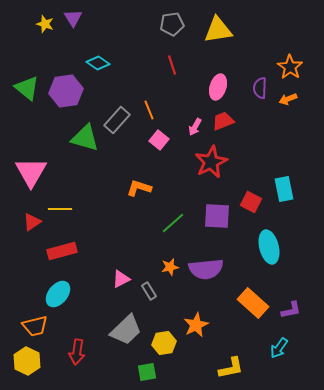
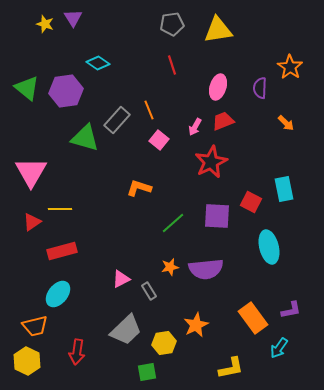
orange arrow at (288, 99): moved 2 px left, 24 px down; rotated 114 degrees counterclockwise
orange rectangle at (253, 303): moved 15 px down; rotated 12 degrees clockwise
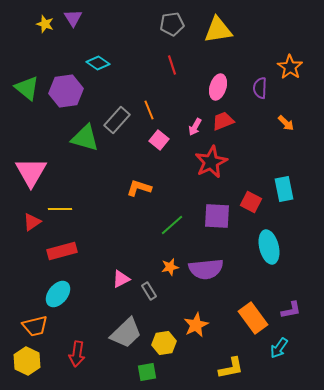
green line at (173, 223): moved 1 px left, 2 px down
gray trapezoid at (126, 330): moved 3 px down
red arrow at (77, 352): moved 2 px down
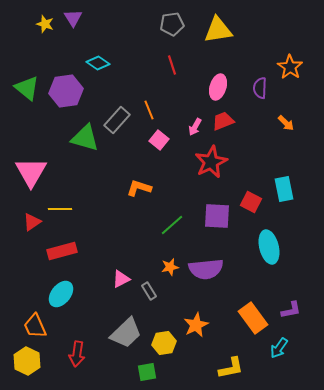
cyan ellipse at (58, 294): moved 3 px right
orange trapezoid at (35, 326): rotated 80 degrees clockwise
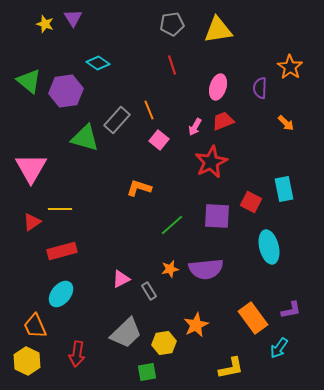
green triangle at (27, 88): moved 2 px right, 7 px up
pink triangle at (31, 172): moved 4 px up
orange star at (170, 267): moved 2 px down
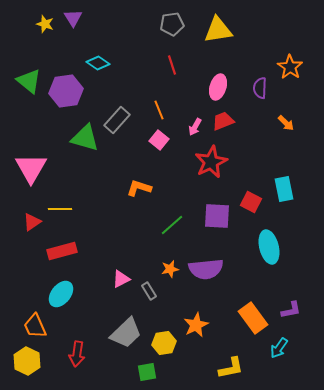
orange line at (149, 110): moved 10 px right
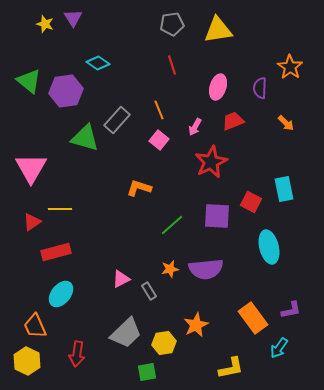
red trapezoid at (223, 121): moved 10 px right
red rectangle at (62, 251): moved 6 px left, 1 px down
